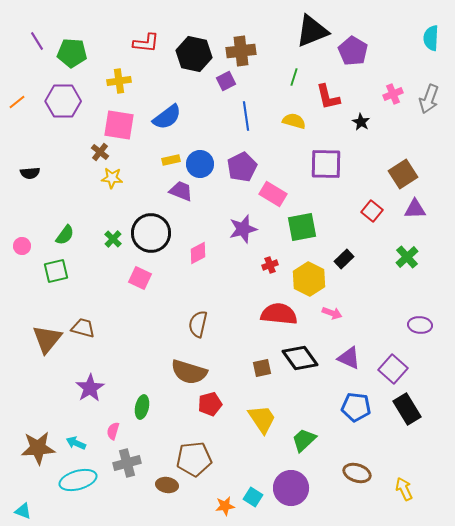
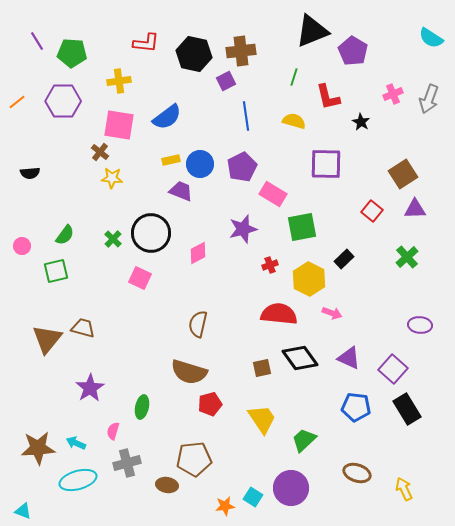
cyan semicircle at (431, 38): rotated 60 degrees counterclockwise
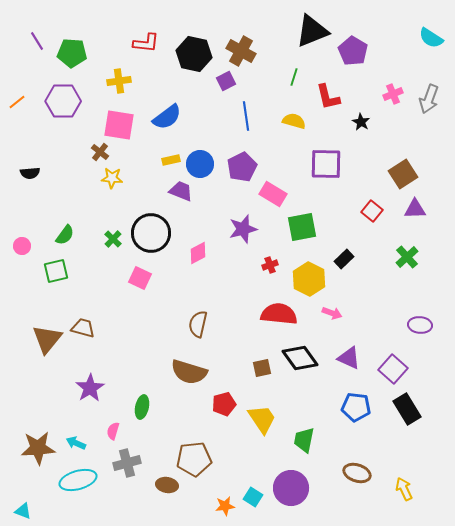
brown cross at (241, 51): rotated 36 degrees clockwise
red pentagon at (210, 404): moved 14 px right
green trapezoid at (304, 440): rotated 36 degrees counterclockwise
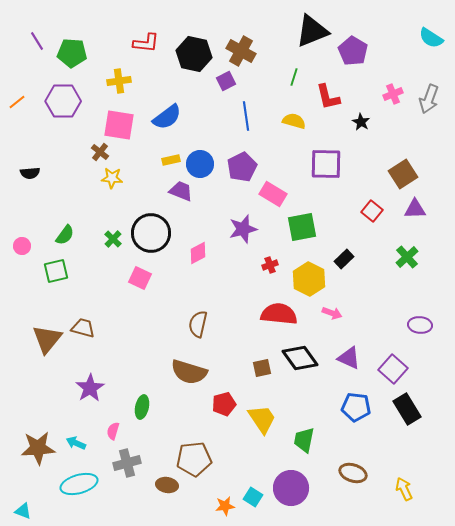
brown ellipse at (357, 473): moved 4 px left
cyan ellipse at (78, 480): moved 1 px right, 4 px down
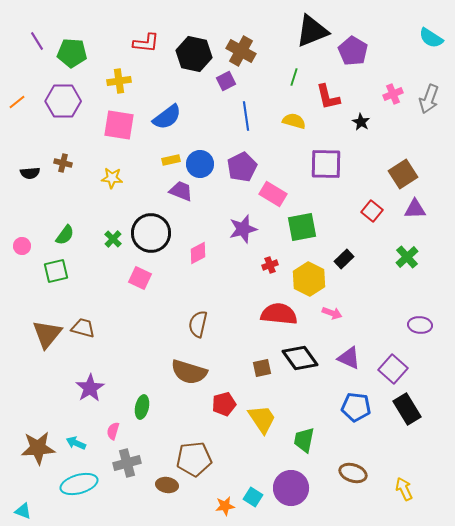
brown cross at (100, 152): moved 37 px left, 11 px down; rotated 24 degrees counterclockwise
brown triangle at (47, 339): moved 5 px up
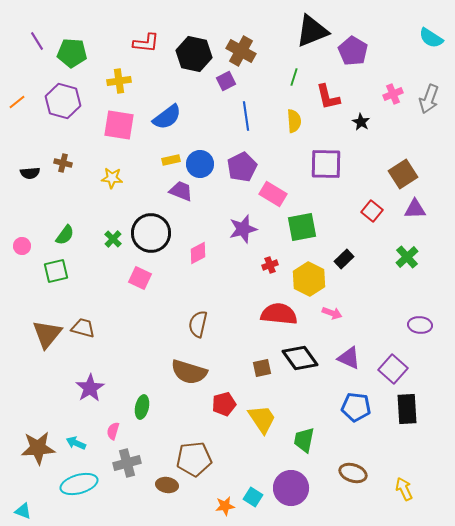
purple hexagon at (63, 101): rotated 16 degrees clockwise
yellow semicircle at (294, 121): rotated 70 degrees clockwise
black rectangle at (407, 409): rotated 28 degrees clockwise
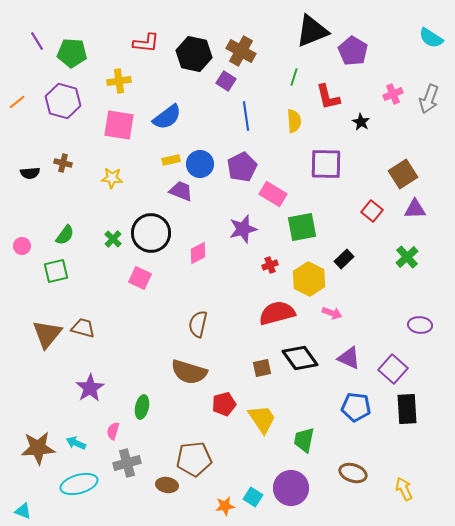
purple square at (226, 81): rotated 30 degrees counterclockwise
red semicircle at (279, 314): moved 2 px left, 1 px up; rotated 21 degrees counterclockwise
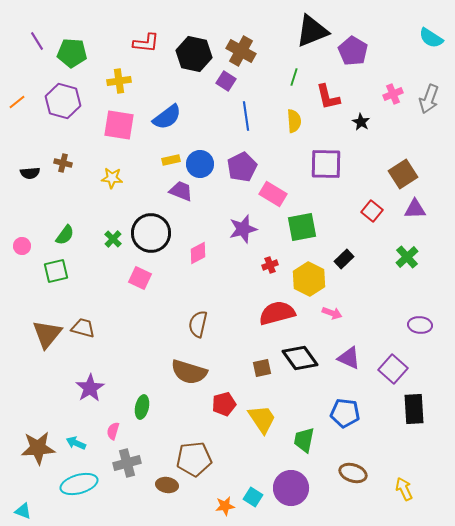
blue pentagon at (356, 407): moved 11 px left, 6 px down
black rectangle at (407, 409): moved 7 px right
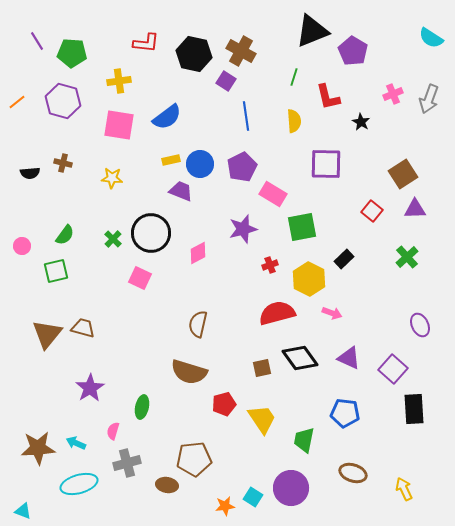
purple ellipse at (420, 325): rotated 60 degrees clockwise
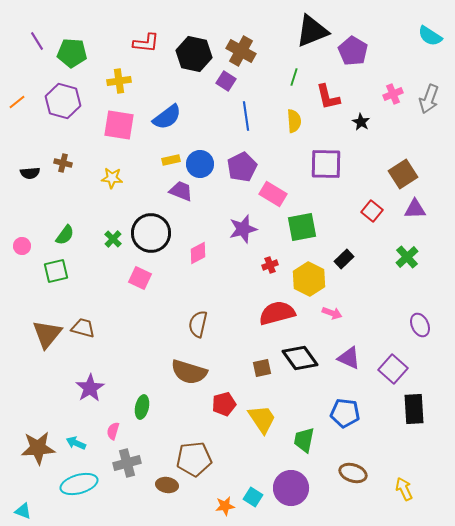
cyan semicircle at (431, 38): moved 1 px left, 2 px up
